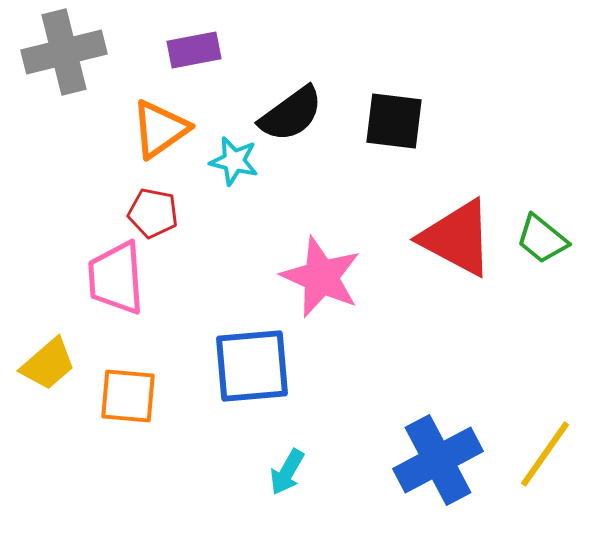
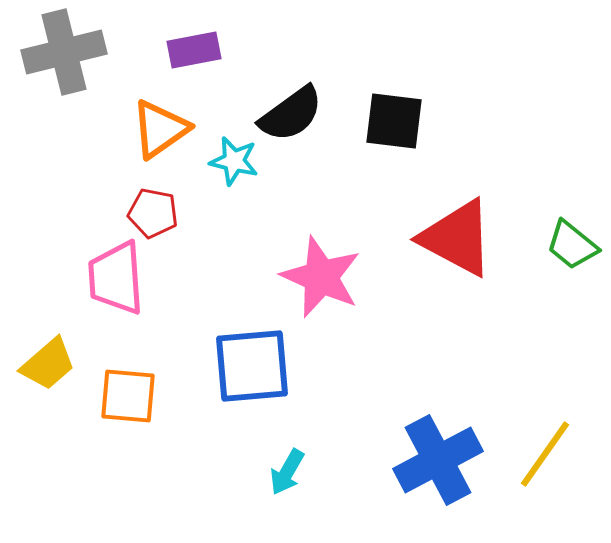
green trapezoid: moved 30 px right, 6 px down
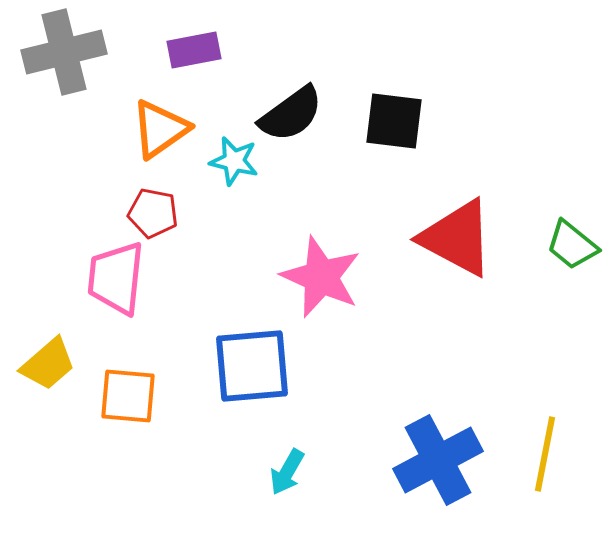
pink trapezoid: rotated 10 degrees clockwise
yellow line: rotated 24 degrees counterclockwise
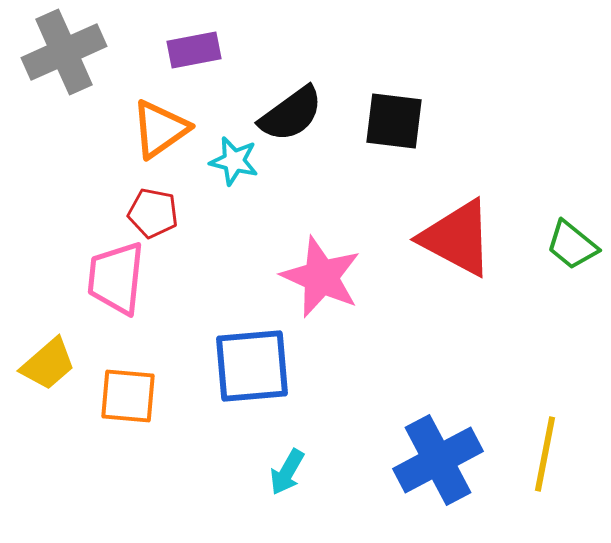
gray cross: rotated 10 degrees counterclockwise
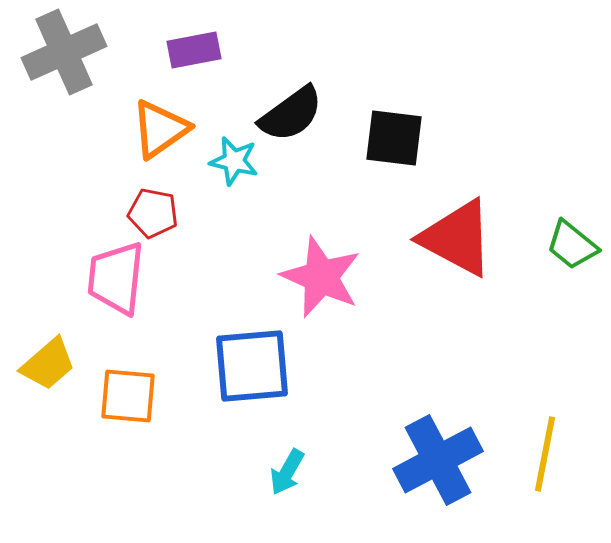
black square: moved 17 px down
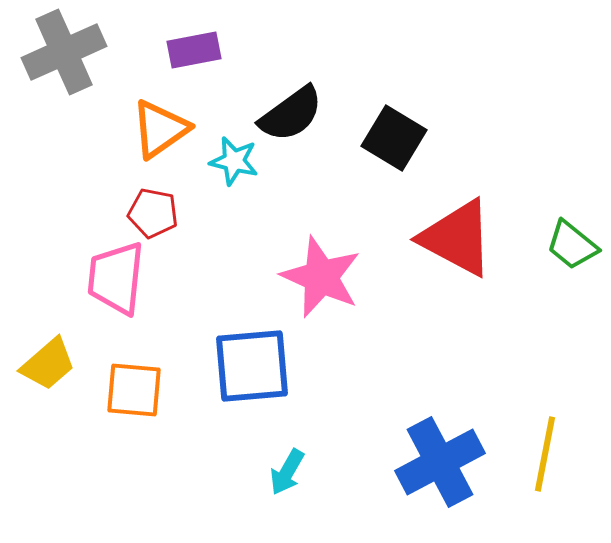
black square: rotated 24 degrees clockwise
orange square: moved 6 px right, 6 px up
blue cross: moved 2 px right, 2 px down
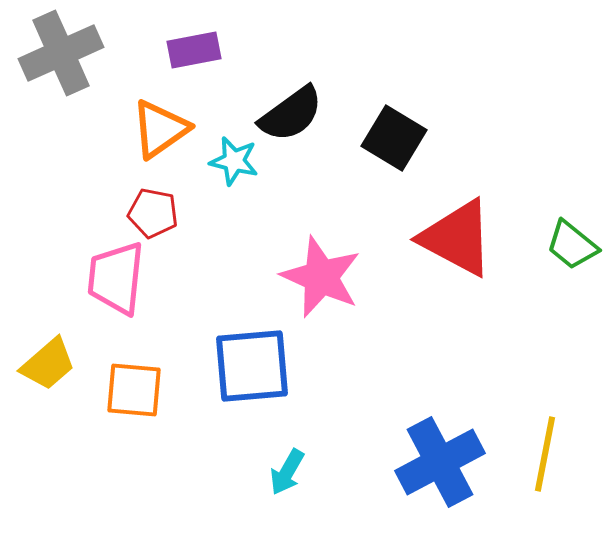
gray cross: moved 3 px left, 1 px down
